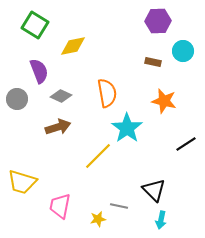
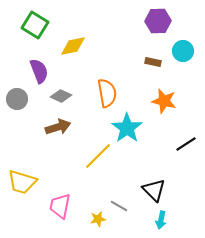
gray line: rotated 18 degrees clockwise
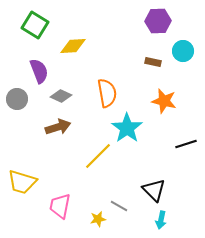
yellow diamond: rotated 8 degrees clockwise
black line: rotated 15 degrees clockwise
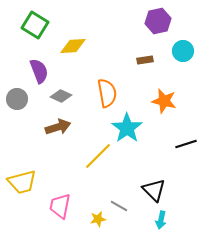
purple hexagon: rotated 10 degrees counterclockwise
brown rectangle: moved 8 px left, 2 px up; rotated 21 degrees counterclockwise
yellow trapezoid: rotated 32 degrees counterclockwise
